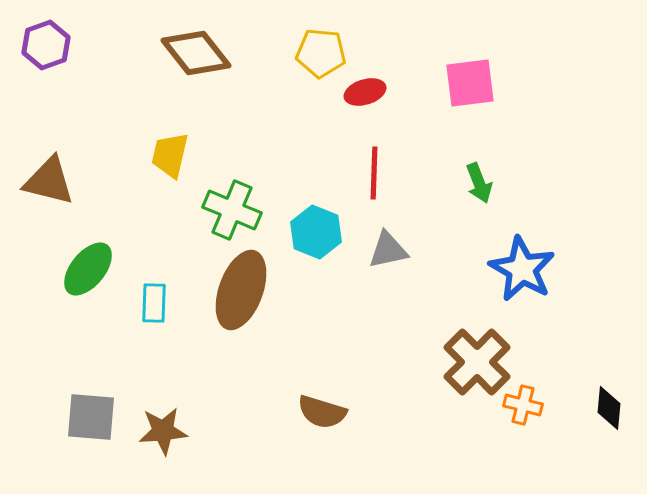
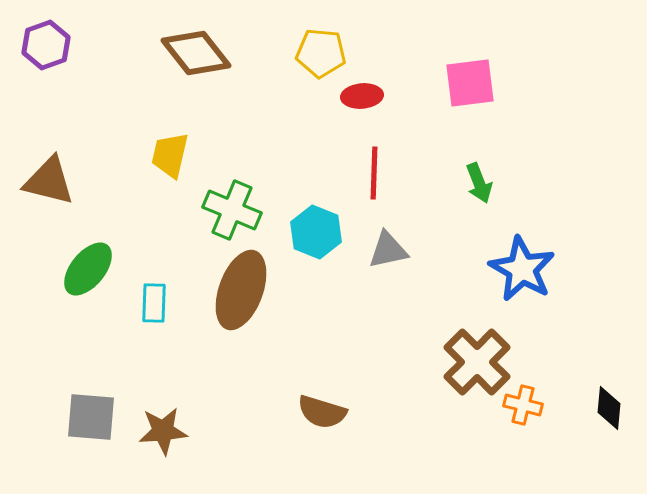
red ellipse: moved 3 px left, 4 px down; rotated 12 degrees clockwise
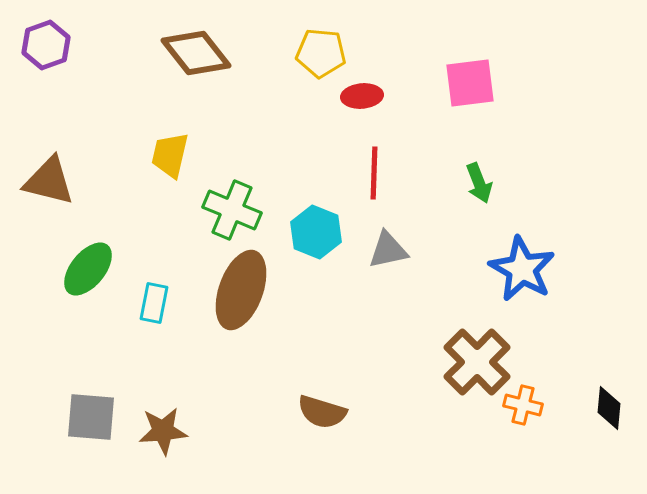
cyan rectangle: rotated 9 degrees clockwise
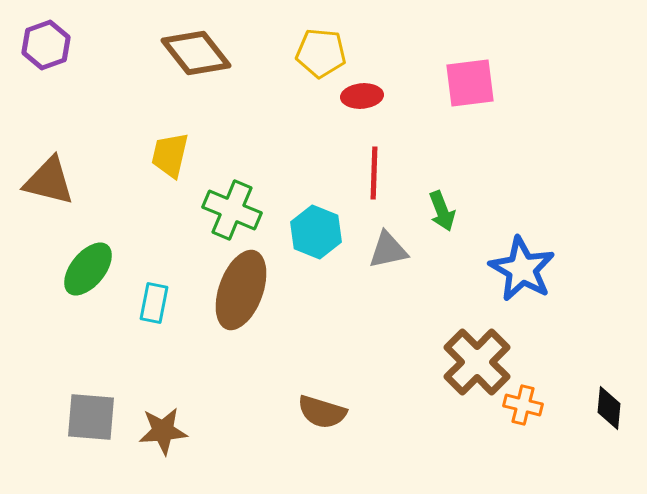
green arrow: moved 37 px left, 28 px down
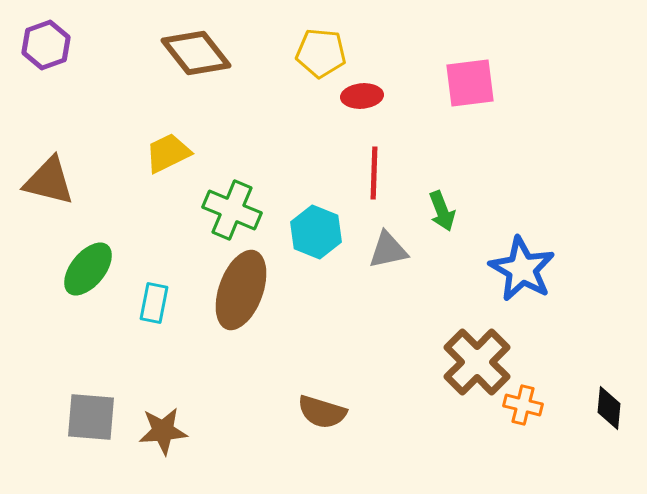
yellow trapezoid: moved 2 px left, 2 px up; rotated 51 degrees clockwise
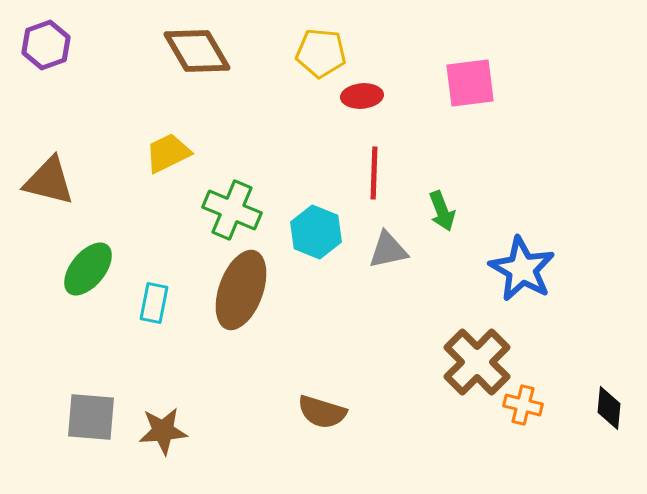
brown diamond: moved 1 px right, 2 px up; rotated 8 degrees clockwise
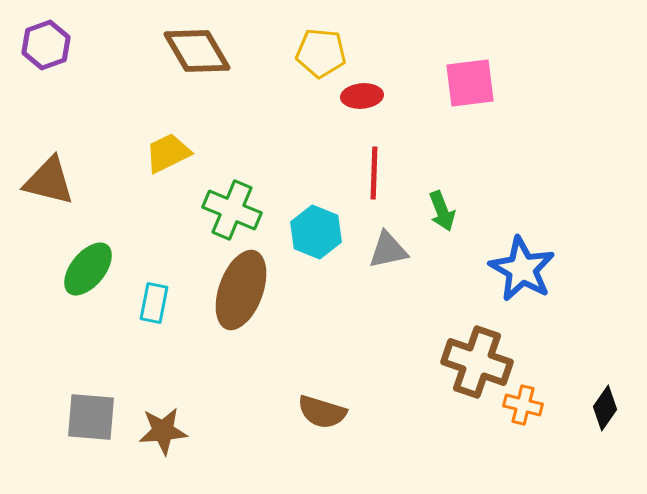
brown cross: rotated 26 degrees counterclockwise
black diamond: moved 4 px left; rotated 30 degrees clockwise
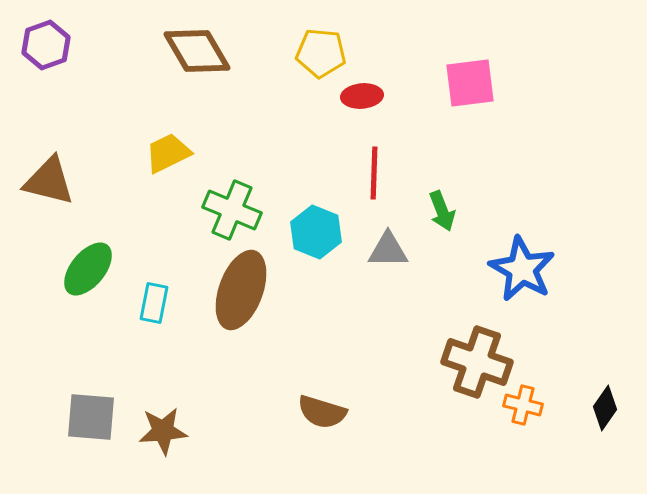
gray triangle: rotated 12 degrees clockwise
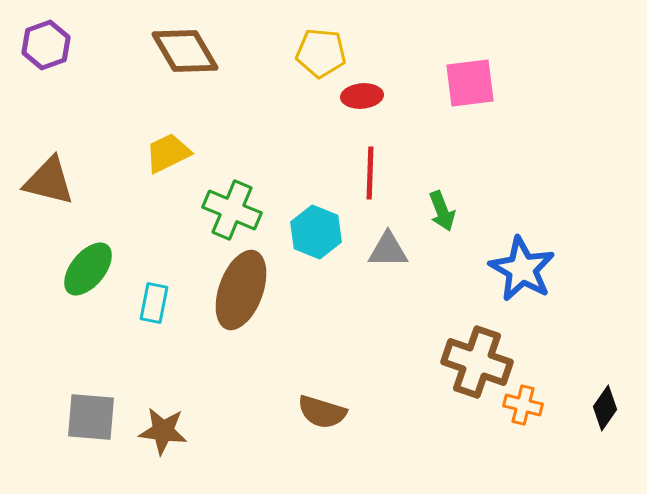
brown diamond: moved 12 px left
red line: moved 4 px left
brown star: rotated 12 degrees clockwise
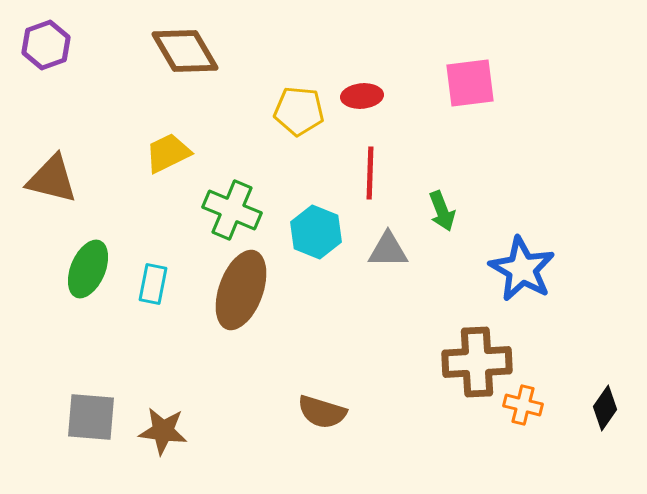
yellow pentagon: moved 22 px left, 58 px down
brown triangle: moved 3 px right, 2 px up
green ellipse: rotated 16 degrees counterclockwise
cyan rectangle: moved 1 px left, 19 px up
brown cross: rotated 22 degrees counterclockwise
